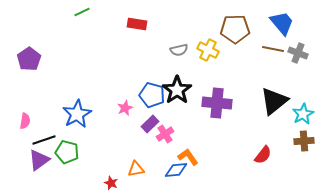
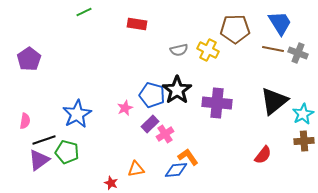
green line: moved 2 px right
blue trapezoid: moved 2 px left; rotated 8 degrees clockwise
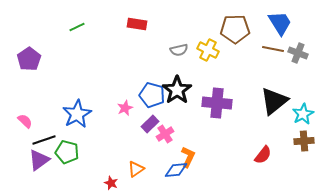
green line: moved 7 px left, 15 px down
pink semicircle: rotated 56 degrees counterclockwise
orange L-shape: rotated 60 degrees clockwise
orange triangle: rotated 24 degrees counterclockwise
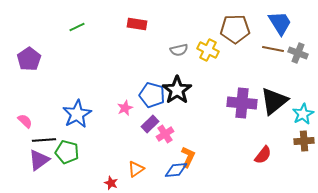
purple cross: moved 25 px right
black line: rotated 15 degrees clockwise
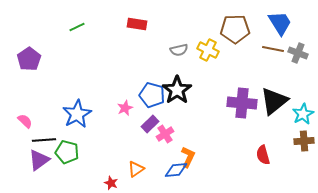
red semicircle: rotated 126 degrees clockwise
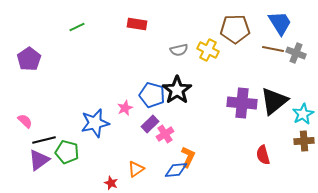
gray cross: moved 2 px left
blue star: moved 18 px right, 9 px down; rotated 16 degrees clockwise
black line: rotated 10 degrees counterclockwise
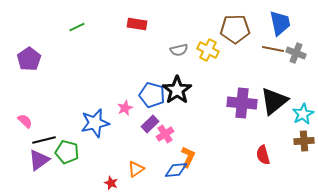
blue trapezoid: rotated 20 degrees clockwise
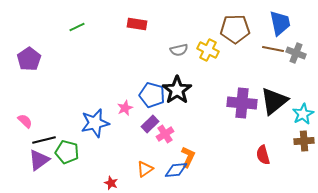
orange triangle: moved 9 px right
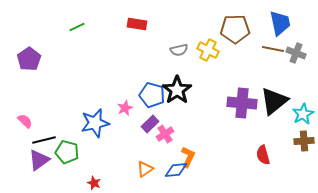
red star: moved 17 px left
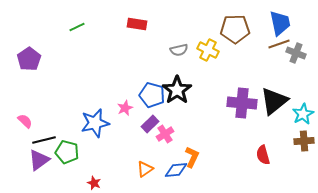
brown line: moved 6 px right, 5 px up; rotated 30 degrees counterclockwise
orange L-shape: moved 4 px right
